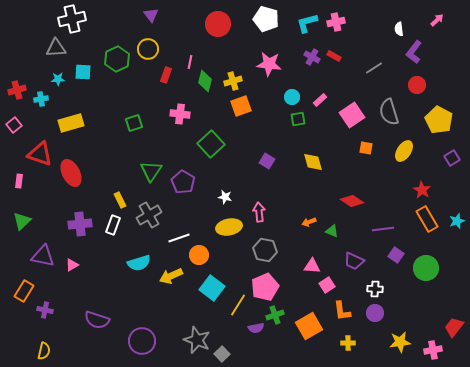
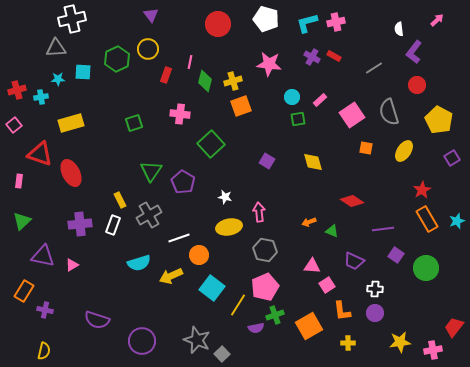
cyan cross at (41, 99): moved 2 px up
red star at (422, 190): rotated 12 degrees clockwise
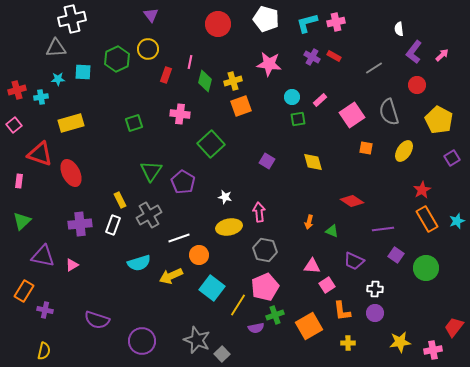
pink arrow at (437, 20): moved 5 px right, 35 px down
orange arrow at (309, 222): rotated 56 degrees counterclockwise
